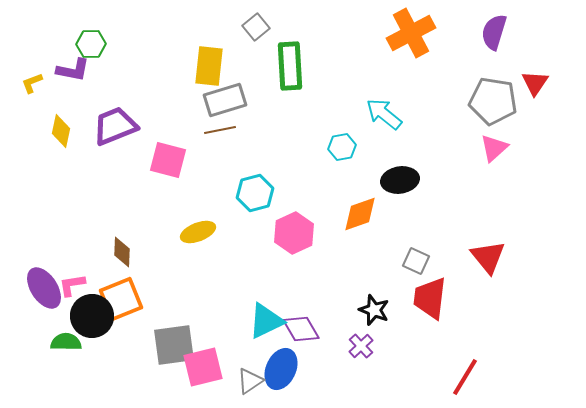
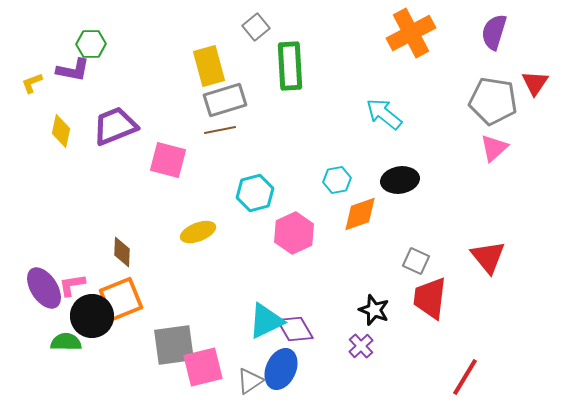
yellow rectangle at (209, 66): rotated 21 degrees counterclockwise
cyan hexagon at (342, 147): moved 5 px left, 33 px down
purple diamond at (301, 329): moved 6 px left
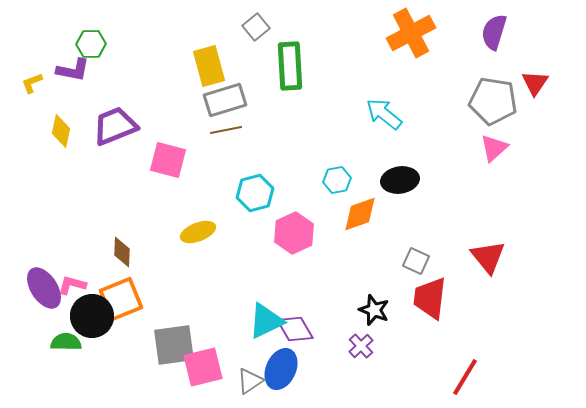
brown line at (220, 130): moved 6 px right
pink L-shape at (72, 285): rotated 24 degrees clockwise
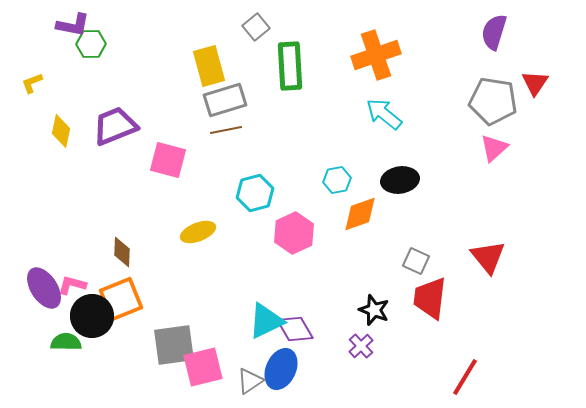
orange cross at (411, 33): moved 35 px left, 22 px down; rotated 9 degrees clockwise
purple L-shape at (73, 70): moved 45 px up
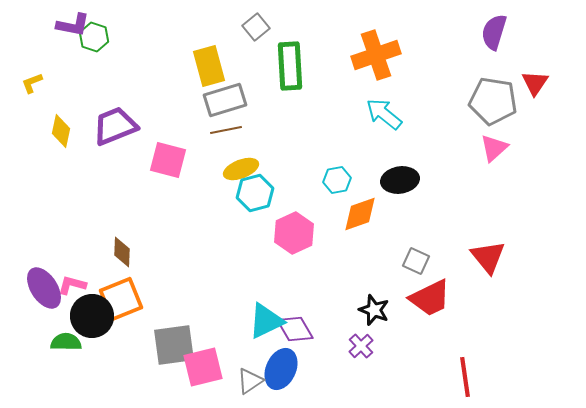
green hexagon at (91, 44): moved 3 px right, 7 px up; rotated 20 degrees clockwise
yellow ellipse at (198, 232): moved 43 px right, 63 px up
red trapezoid at (430, 298): rotated 123 degrees counterclockwise
red line at (465, 377): rotated 39 degrees counterclockwise
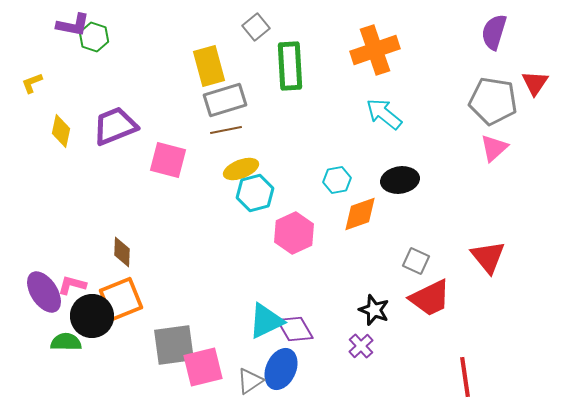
orange cross at (376, 55): moved 1 px left, 5 px up
purple ellipse at (44, 288): moved 4 px down
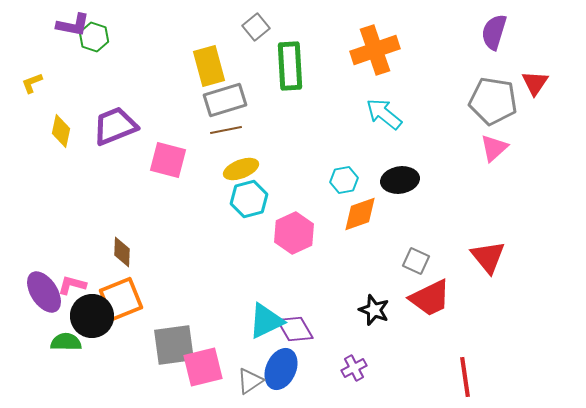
cyan hexagon at (337, 180): moved 7 px right
cyan hexagon at (255, 193): moved 6 px left, 6 px down
purple cross at (361, 346): moved 7 px left, 22 px down; rotated 15 degrees clockwise
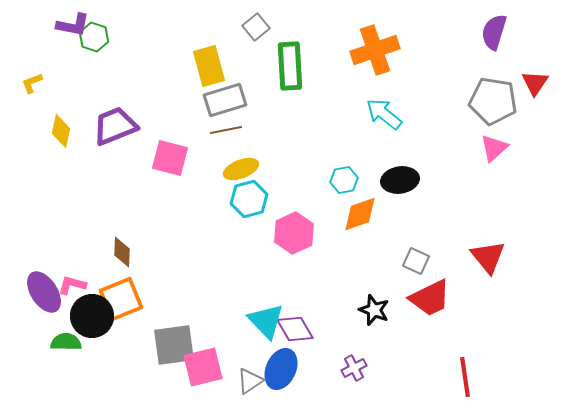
pink square at (168, 160): moved 2 px right, 2 px up
cyan triangle at (266, 321): rotated 48 degrees counterclockwise
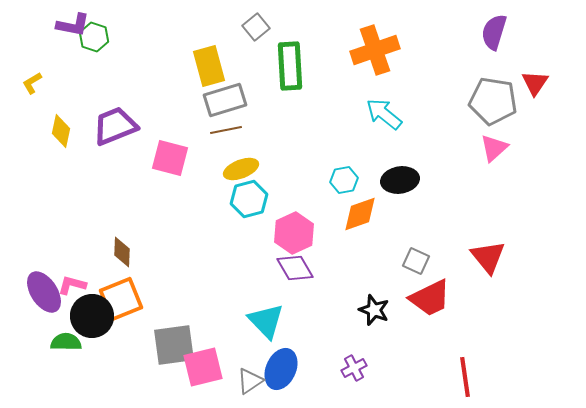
yellow L-shape at (32, 83): rotated 10 degrees counterclockwise
purple diamond at (295, 329): moved 61 px up
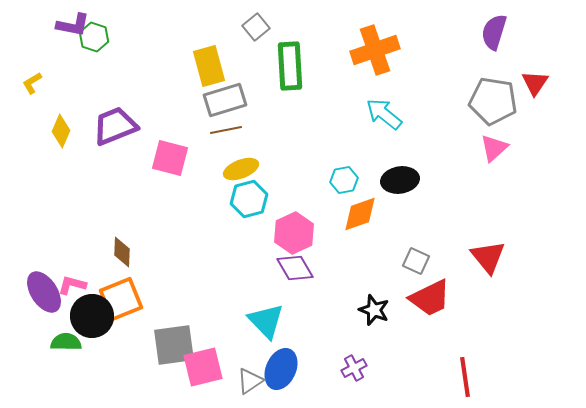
yellow diamond at (61, 131): rotated 12 degrees clockwise
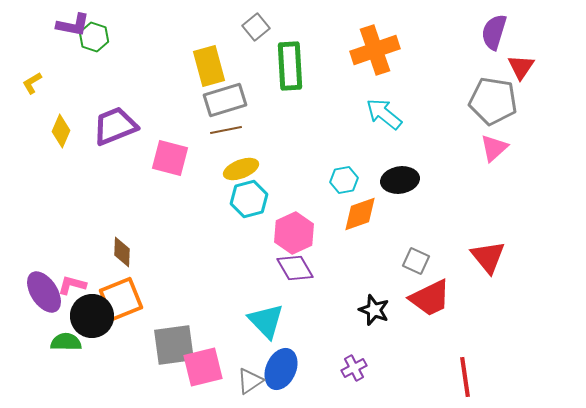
red triangle at (535, 83): moved 14 px left, 16 px up
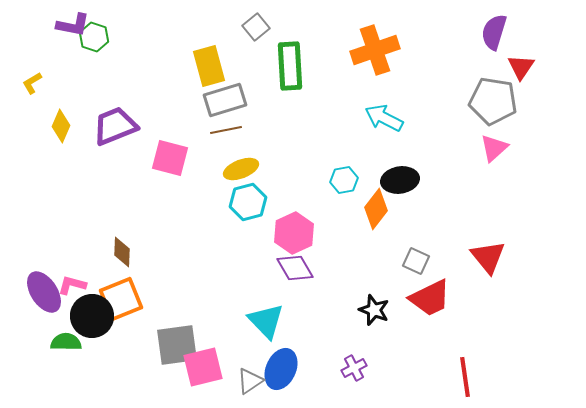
cyan arrow at (384, 114): moved 4 px down; rotated 12 degrees counterclockwise
yellow diamond at (61, 131): moved 5 px up
cyan hexagon at (249, 199): moved 1 px left, 3 px down
orange diamond at (360, 214): moved 16 px right, 5 px up; rotated 33 degrees counterclockwise
gray square at (174, 345): moved 3 px right
